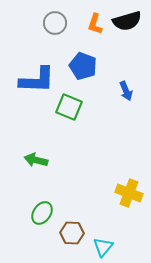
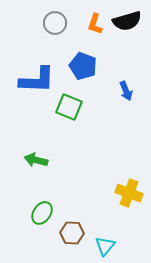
cyan triangle: moved 2 px right, 1 px up
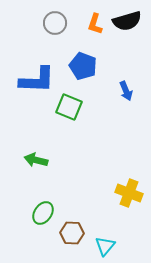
green ellipse: moved 1 px right
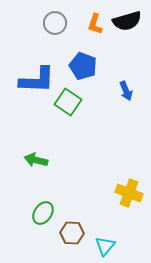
green square: moved 1 px left, 5 px up; rotated 12 degrees clockwise
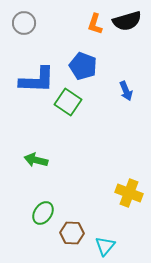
gray circle: moved 31 px left
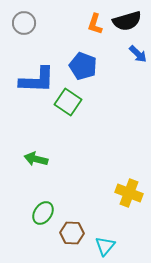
blue arrow: moved 12 px right, 37 px up; rotated 24 degrees counterclockwise
green arrow: moved 1 px up
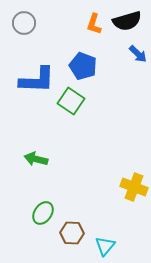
orange L-shape: moved 1 px left
green square: moved 3 px right, 1 px up
yellow cross: moved 5 px right, 6 px up
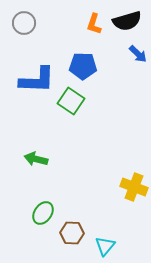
blue pentagon: rotated 20 degrees counterclockwise
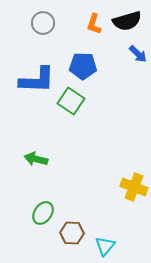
gray circle: moved 19 px right
